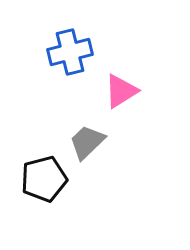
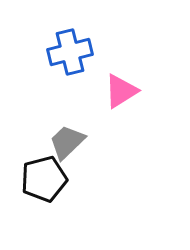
gray trapezoid: moved 20 px left
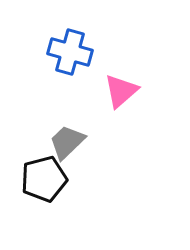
blue cross: rotated 30 degrees clockwise
pink triangle: rotated 9 degrees counterclockwise
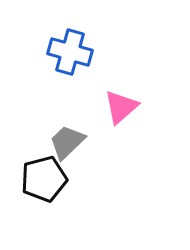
pink triangle: moved 16 px down
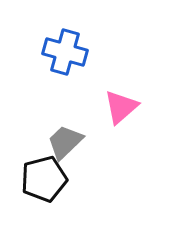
blue cross: moved 5 px left
gray trapezoid: moved 2 px left
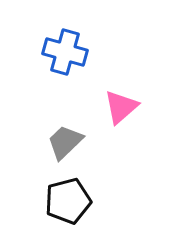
black pentagon: moved 24 px right, 22 px down
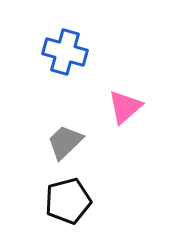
pink triangle: moved 4 px right
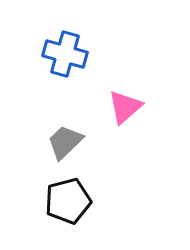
blue cross: moved 2 px down
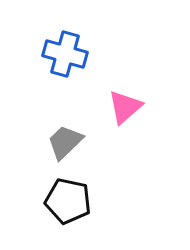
black pentagon: rotated 27 degrees clockwise
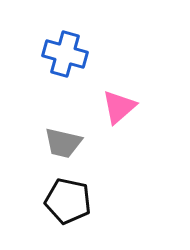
pink triangle: moved 6 px left
gray trapezoid: moved 2 px left, 1 px down; rotated 123 degrees counterclockwise
